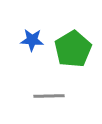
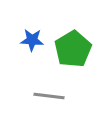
gray line: rotated 8 degrees clockwise
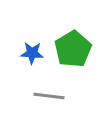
blue star: moved 13 px down
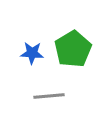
gray line: rotated 12 degrees counterclockwise
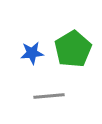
blue star: rotated 10 degrees counterclockwise
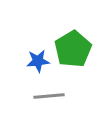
blue star: moved 6 px right, 8 px down
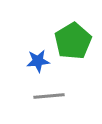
green pentagon: moved 8 px up
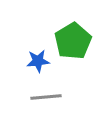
gray line: moved 3 px left, 1 px down
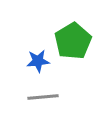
gray line: moved 3 px left
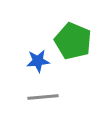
green pentagon: rotated 18 degrees counterclockwise
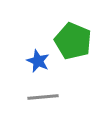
blue star: rotated 30 degrees clockwise
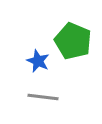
gray line: rotated 12 degrees clockwise
